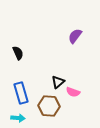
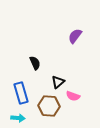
black semicircle: moved 17 px right, 10 px down
pink semicircle: moved 4 px down
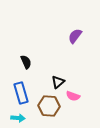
black semicircle: moved 9 px left, 1 px up
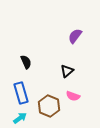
black triangle: moved 9 px right, 11 px up
brown hexagon: rotated 20 degrees clockwise
cyan arrow: moved 2 px right; rotated 40 degrees counterclockwise
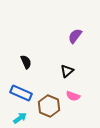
blue rectangle: rotated 50 degrees counterclockwise
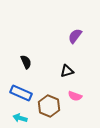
black triangle: rotated 24 degrees clockwise
pink semicircle: moved 2 px right
cyan arrow: rotated 128 degrees counterclockwise
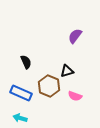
brown hexagon: moved 20 px up
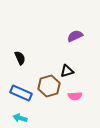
purple semicircle: rotated 28 degrees clockwise
black semicircle: moved 6 px left, 4 px up
brown hexagon: rotated 20 degrees clockwise
pink semicircle: rotated 24 degrees counterclockwise
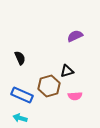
blue rectangle: moved 1 px right, 2 px down
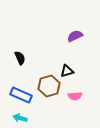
blue rectangle: moved 1 px left
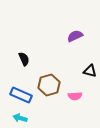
black semicircle: moved 4 px right, 1 px down
black triangle: moved 23 px right; rotated 32 degrees clockwise
brown hexagon: moved 1 px up
